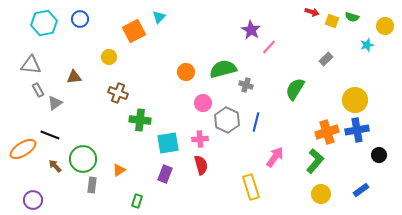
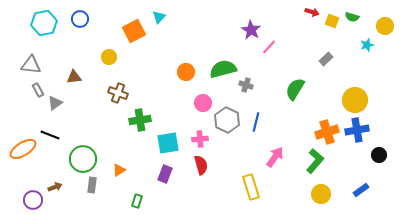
green cross at (140, 120): rotated 15 degrees counterclockwise
brown arrow at (55, 166): moved 21 px down; rotated 112 degrees clockwise
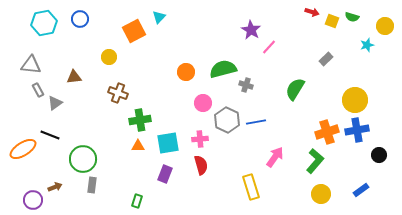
blue line at (256, 122): rotated 66 degrees clockwise
orange triangle at (119, 170): moved 19 px right, 24 px up; rotated 32 degrees clockwise
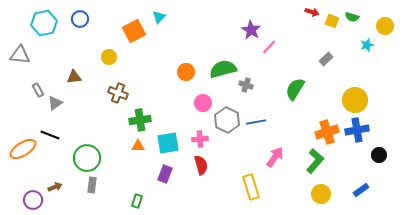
gray triangle at (31, 65): moved 11 px left, 10 px up
green circle at (83, 159): moved 4 px right, 1 px up
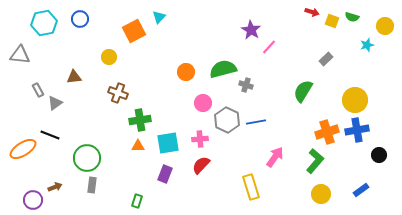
green semicircle at (295, 89): moved 8 px right, 2 px down
red semicircle at (201, 165): rotated 120 degrees counterclockwise
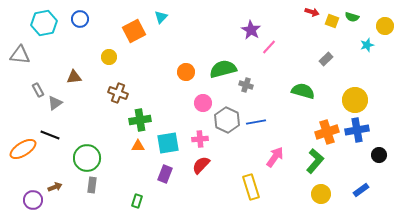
cyan triangle at (159, 17): moved 2 px right
green semicircle at (303, 91): rotated 75 degrees clockwise
